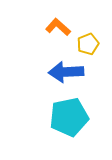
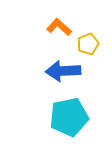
orange L-shape: moved 1 px right
blue arrow: moved 3 px left, 1 px up
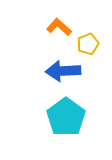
cyan pentagon: moved 3 px left; rotated 24 degrees counterclockwise
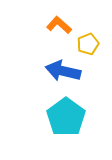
orange L-shape: moved 2 px up
blue arrow: rotated 16 degrees clockwise
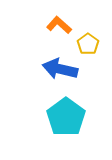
yellow pentagon: rotated 15 degrees counterclockwise
blue arrow: moved 3 px left, 2 px up
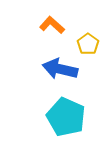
orange L-shape: moved 7 px left
cyan pentagon: rotated 12 degrees counterclockwise
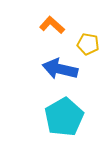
yellow pentagon: rotated 25 degrees counterclockwise
cyan pentagon: moved 2 px left; rotated 18 degrees clockwise
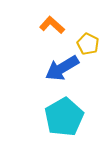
yellow pentagon: rotated 15 degrees clockwise
blue arrow: moved 2 px right, 1 px up; rotated 44 degrees counterclockwise
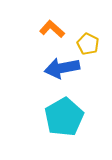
orange L-shape: moved 4 px down
blue arrow: rotated 20 degrees clockwise
